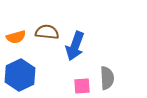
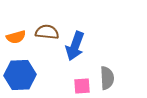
blue hexagon: rotated 24 degrees clockwise
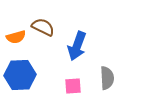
brown semicircle: moved 4 px left, 5 px up; rotated 20 degrees clockwise
blue arrow: moved 2 px right
pink square: moved 9 px left
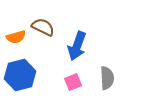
blue hexagon: rotated 12 degrees counterclockwise
pink square: moved 4 px up; rotated 18 degrees counterclockwise
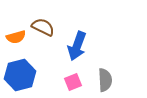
gray semicircle: moved 2 px left, 2 px down
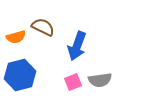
gray semicircle: moved 5 px left; rotated 85 degrees clockwise
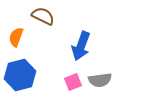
brown semicircle: moved 11 px up
orange semicircle: rotated 126 degrees clockwise
blue arrow: moved 4 px right
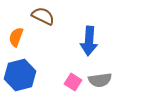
blue arrow: moved 8 px right, 5 px up; rotated 16 degrees counterclockwise
pink square: rotated 36 degrees counterclockwise
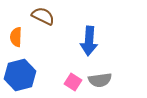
orange semicircle: rotated 18 degrees counterclockwise
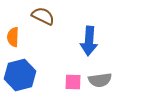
orange semicircle: moved 3 px left
pink square: rotated 30 degrees counterclockwise
